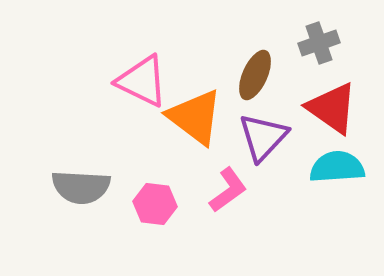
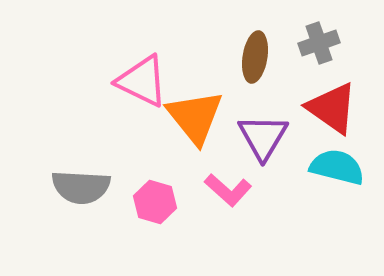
brown ellipse: moved 18 px up; rotated 15 degrees counterclockwise
orange triangle: rotated 14 degrees clockwise
purple triangle: rotated 12 degrees counterclockwise
cyan semicircle: rotated 18 degrees clockwise
pink L-shape: rotated 78 degrees clockwise
pink hexagon: moved 2 px up; rotated 9 degrees clockwise
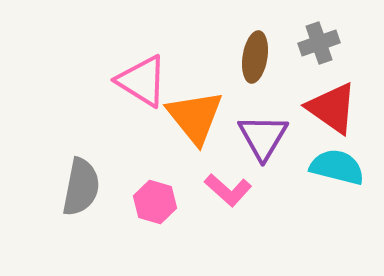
pink triangle: rotated 6 degrees clockwise
gray semicircle: rotated 82 degrees counterclockwise
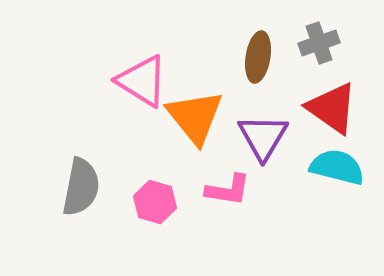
brown ellipse: moved 3 px right
pink L-shape: rotated 33 degrees counterclockwise
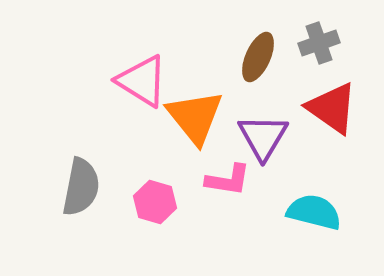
brown ellipse: rotated 15 degrees clockwise
cyan semicircle: moved 23 px left, 45 px down
pink L-shape: moved 10 px up
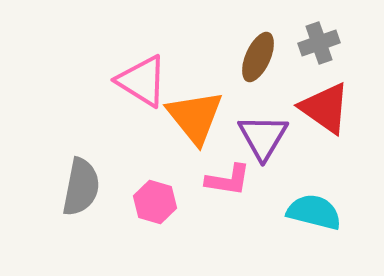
red triangle: moved 7 px left
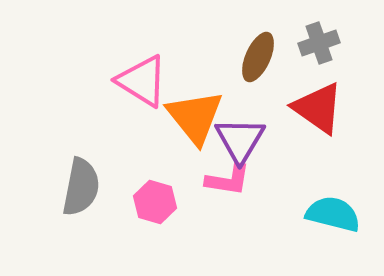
red triangle: moved 7 px left
purple triangle: moved 23 px left, 3 px down
cyan semicircle: moved 19 px right, 2 px down
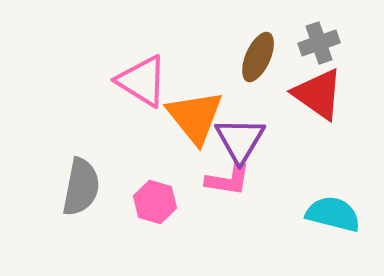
red triangle: moved 14 px up
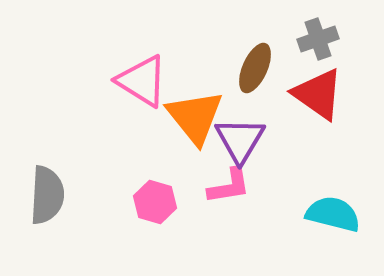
gray cross: moved 1 px left, 4 px up
brown ellipse: moved 3 px left, 11 px down
pink L-shape: moved 1 px right, 6 px down; rotated 18 degrees counterclockwise
gray semicircle: moved 34 px left, 8 px down; rotated 8 degrees counterclockwise
